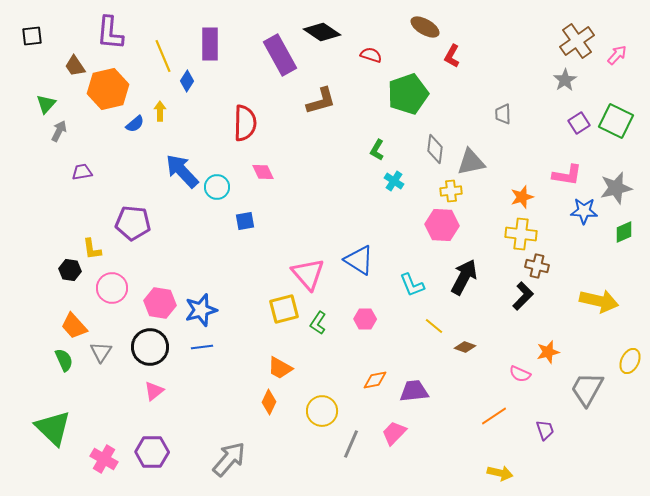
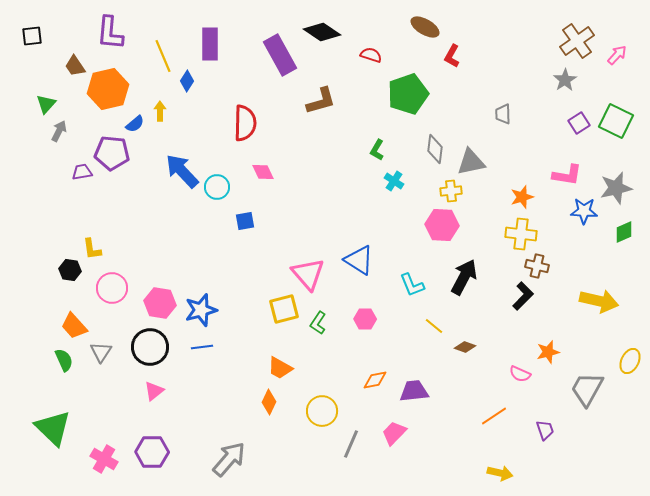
purple pentagon at (133, 223): moved 21 px left, 70 px up
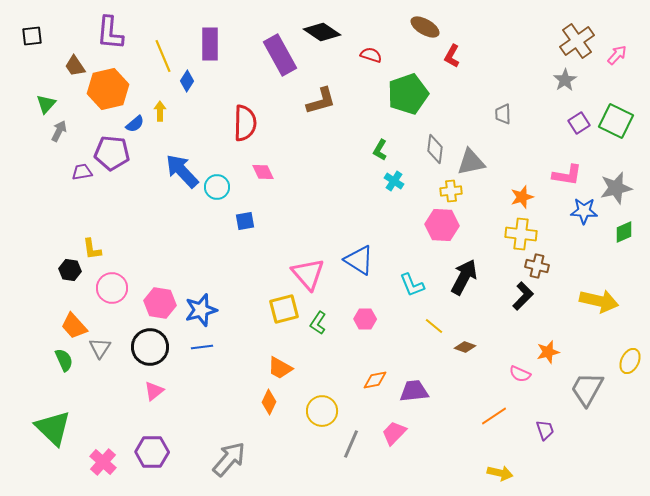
green L-shape at (377, 150): moved 3 px right
gray triangle at (101, 352): moved 1 px left, 4 px up
pink cross at (104, 459): moved 1 px left, 3 px down; rotated 12 degrees clockwise
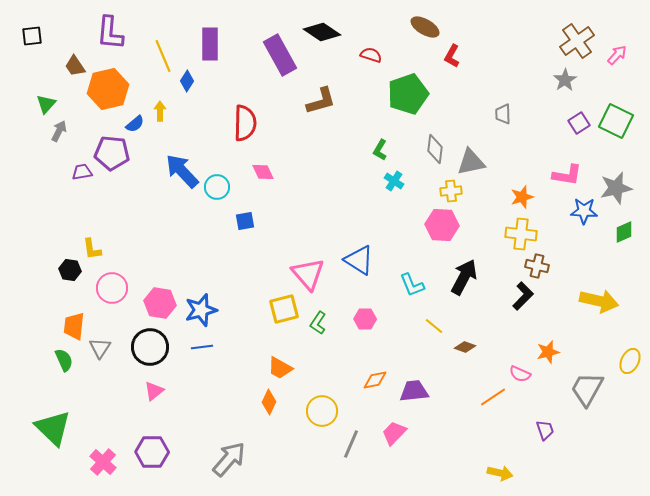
orange trapezoid at (74, 326): rotated 48 degrees clockwise
orange line at (494, 416): moved 1 px left, 19 px up
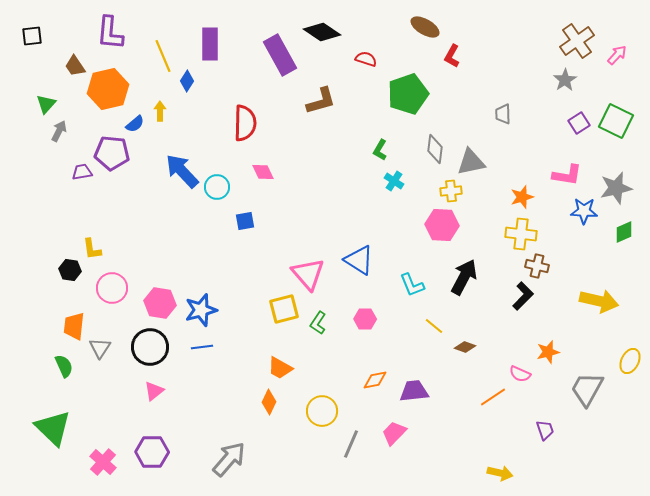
red semicircle at (371, 55): moved 5 px left, 4 px down
green semicircle at (64, 360): moved 6 px down
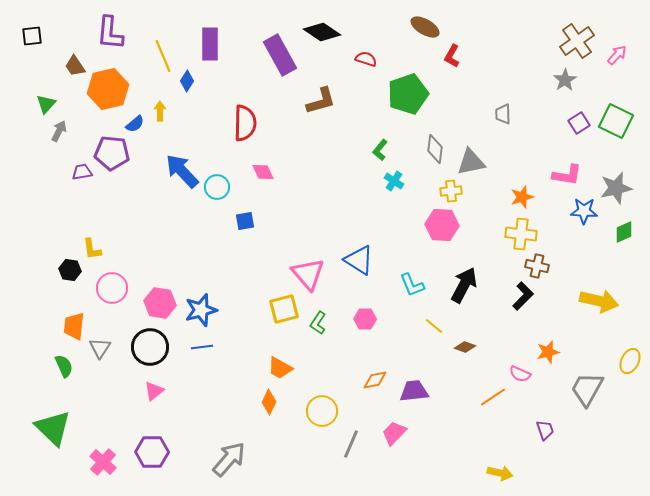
green L-shape at (380, 150): rotated 10 degrees clockwise
black arrow at (464, 277): moved 8 px down
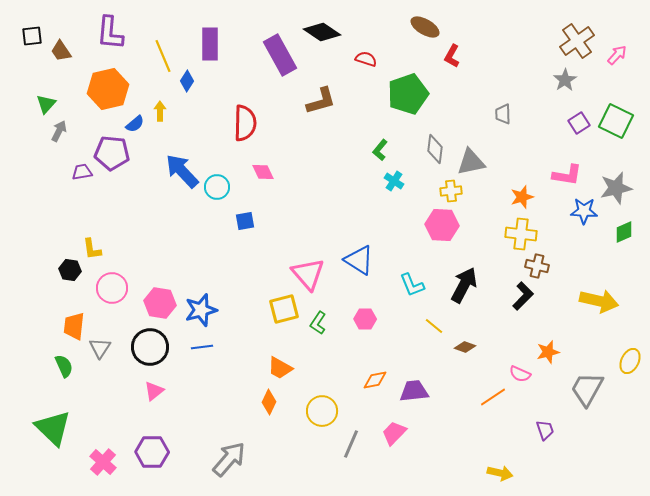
brown trapezoid at (75, 66): moved 14 px left, 15 px up
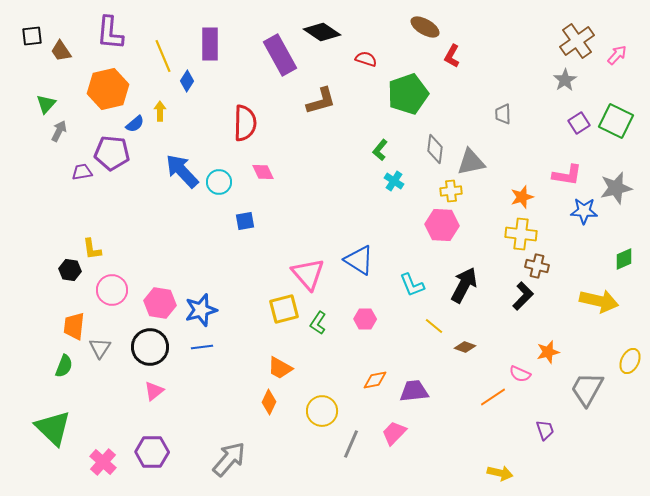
cyan circle at (217, 187): moved 2 px right, 5 px up
green diamond at (624, 232): moved 27 px down
pink circle at (112, 288): moved 2 px down
green semicircle at (64, 366): rotated 45 degrees clockwise
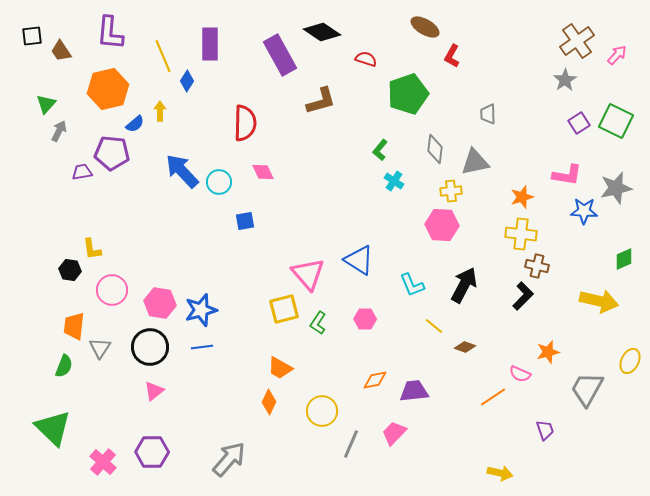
gray trapezoid at (503, 114): moved 15 px left
gray triangle at (471, 162): moved 4 px right
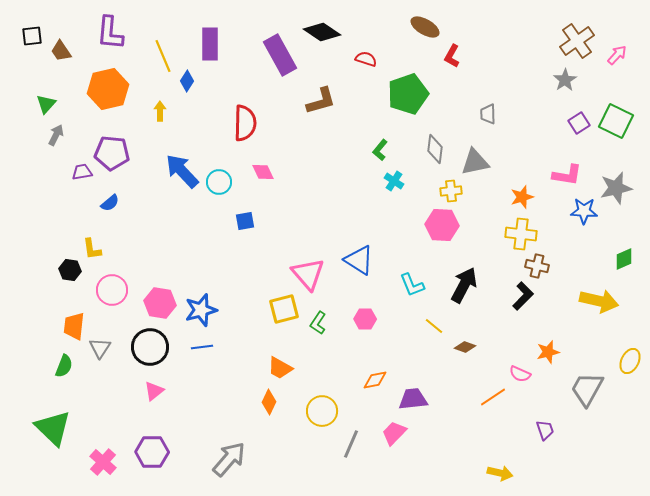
blue semicircle at (135, 124): moved 25 px left, 79 px down
gray arrow at (59, 131): moved 3 px left, 4 px down
purple trapezoid at (414, 391): moved 1 px left, 8 px down
